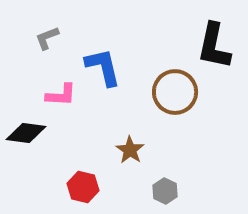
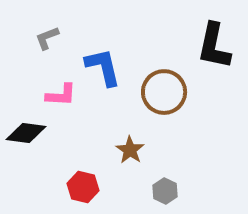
brown circle: moved 11 px left
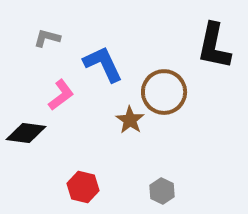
gray L-shape: rotated 36 degrees clockwise
blue L-shape: moved 3 px up; rotated 12 degrees counterclockwise
pink L-shape: rotated 40 degrees counterclockwise
brown star: moved 30 px up
gray hexagon: moved 3 px left
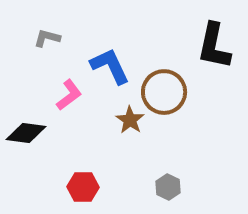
blue L-shape: moved 7 px right, 2 px down
pink L-shape: moved 8 px right
red hexagon: rotated 12 degrees counterclockwise
gray hexagon: moved 6 px right, 4 px up
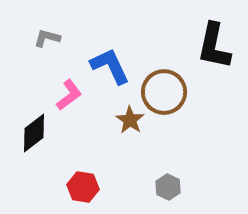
black diamond: moved 8 px right; rotated 45 degrees counterclockwise
red hexagon: rotated 8 degrees clockwise
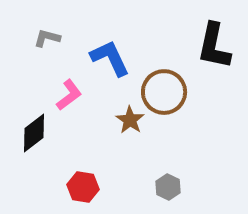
blue L-shape: moved 8 px up
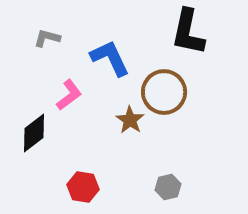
black L-shape: moved 26 px left, 14 px up
gray hexagon: rotated 20 degrees clockwise
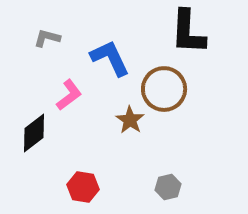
black L-shape: rotated 9 degrees counterclockwise
brown circle: moved 3 px up
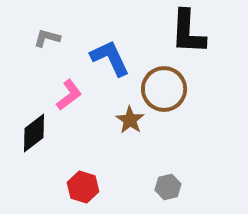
red hexagon: rotated 8 degrees clockwise
